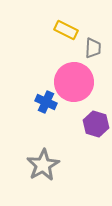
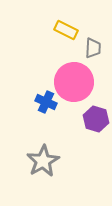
purple hexagon: moved 5 px up
gray star: moved 4 px up
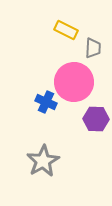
purple hexagon: rotated 15 degrees counterclockwise
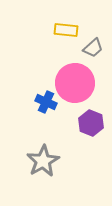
yellow rectangle: rotated 20 degrees counterclockwise
gray trapezoid: rotated 45 degrees clockwise
pink circle: moved 1 px right, 1 px down
purple hexagon: moved 5 px left, 4 px down; rotated 20 degrees clockwise
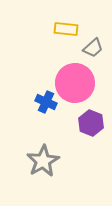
yellow rectangle: moved 1 px up
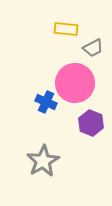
gray trapezoid: rotated 15 degrees clockwise
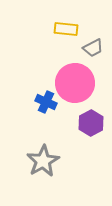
purple hexagon: rotated 10 degrees clockwise
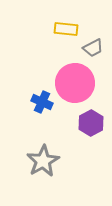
blue cross: moved 4 px left
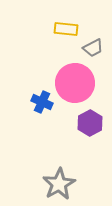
purple hexagon: moved 1 px left
gray star: moved 16 px right, 23 px down
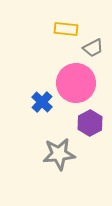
pink circle: moved 1 px right
blue cross: rotated 20 degrees clockwise
gray star: moved 30 px up; rotated 24 degrees clockwise
